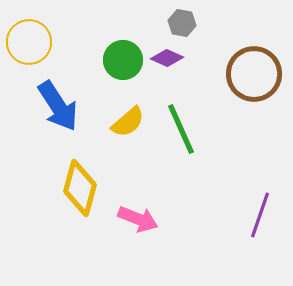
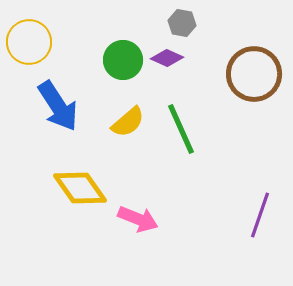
yellow diamond: rotated 50 degrees counterclockwise
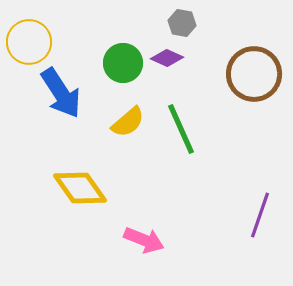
green circle: moved 3 px down
blue arrow: moved 3 px right, 13 px up
pink arrow: moved 6 px right, 21 px down
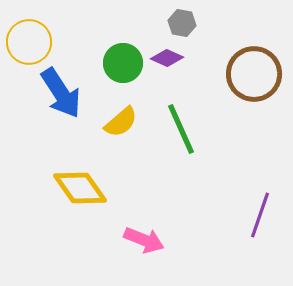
yellow semicircle: moved 7 px left
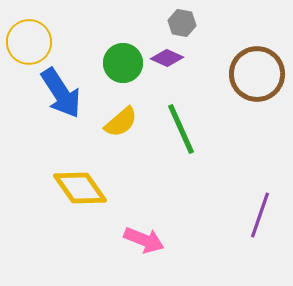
brown circle: moved 3 px right
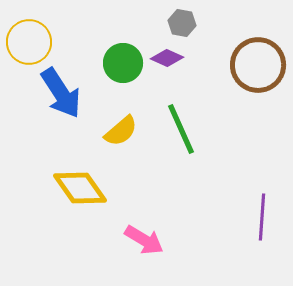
brown circle: moved 1 px right, 9 px up
yellow semicircle: moved 9 px down
purple line: moved 2 px right, 2 px down; rotated 15 degrees counterclockwise
pink arrow: rotated 9 degrees clockwise
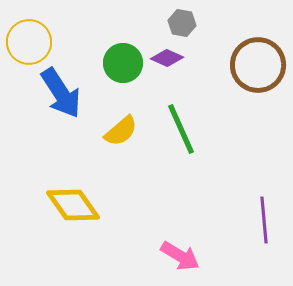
yellow diamond: moved 7 px left, 17 px down
purple line: moved 2 px right, 3 px down; rotated 9 degrees counterclockwise
pink arrow: moved 36 px right, 16 px down
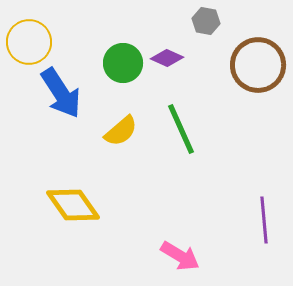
gray hexagon: moved 24 px right, 2 px up
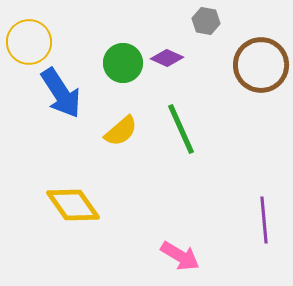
brown circle: moved 3 px right
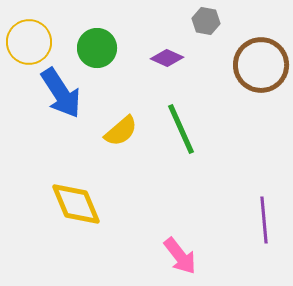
green circle: moved 26 px left, 15 px up
yellow diamond: moved 3 px right, 1 px up; rotated 12 degrees clockwise
pink arrow: rotated 21 degrees clockwise
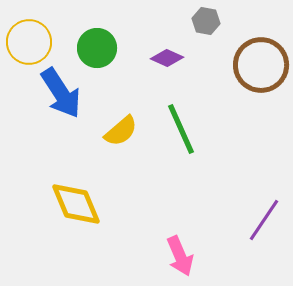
purple line: rotated 39 degrees clockwise
pink arrow: rotated 15 degrees clockwise
